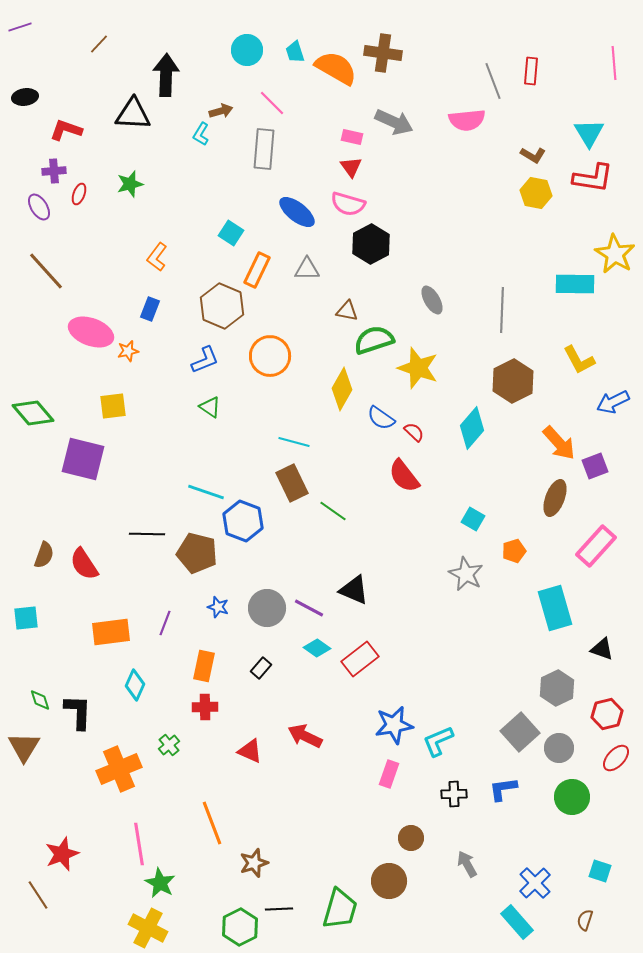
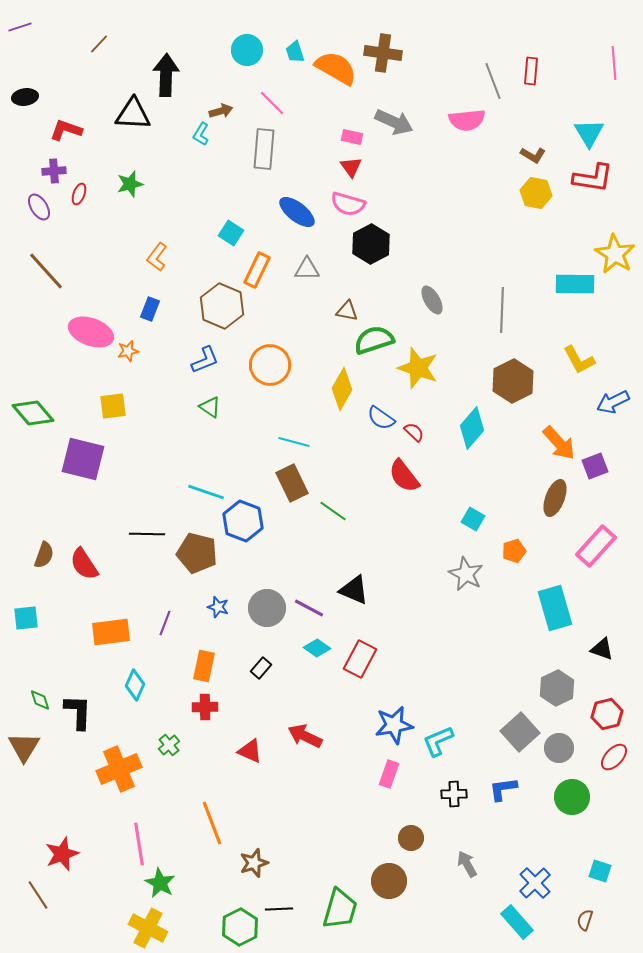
orange circle at (270, 356): moved 9 px down
red rectangle at (360, 659): rotated 24 degrees counterclockwise
red ellipse at (616, 758): moved 2 px left, 1 px up
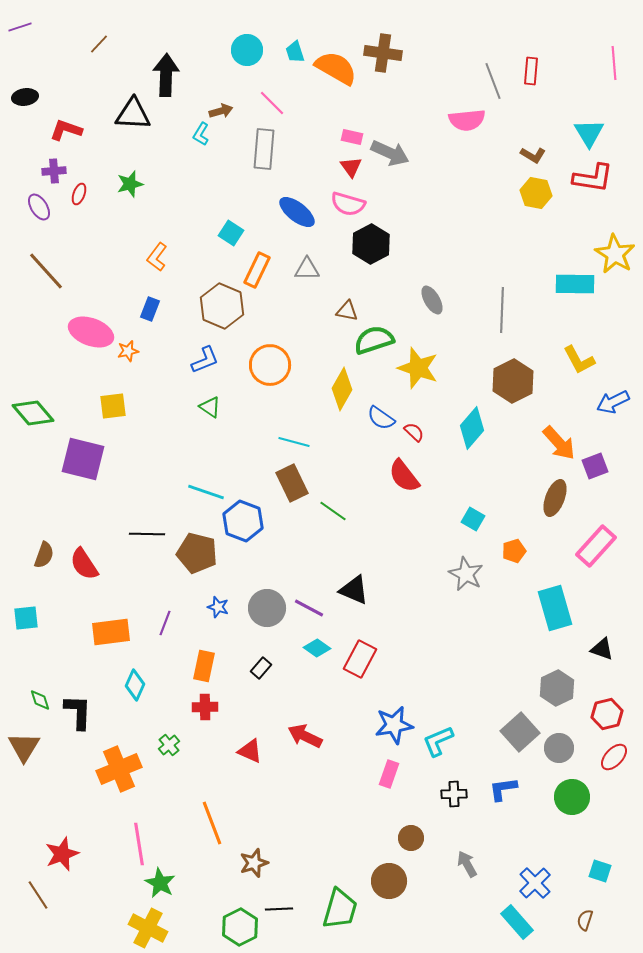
gray arrow at (394, 122): moved 4 px left, 31 px down
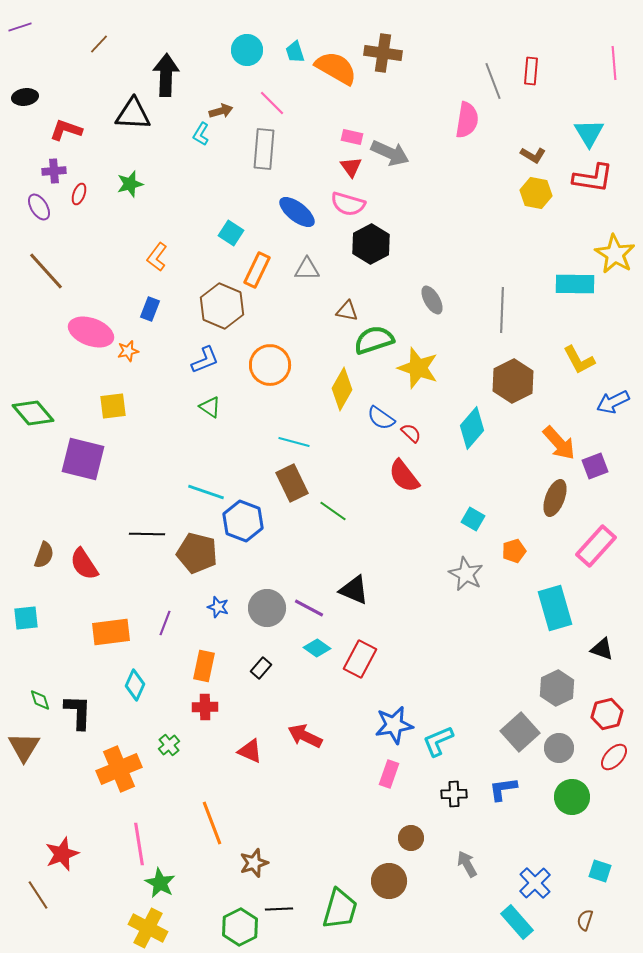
pink semicircle at (467, 120): rotated 75 degrees counterclockwise
red semicircle at (414, 432): moved 3 px left, 1 px down
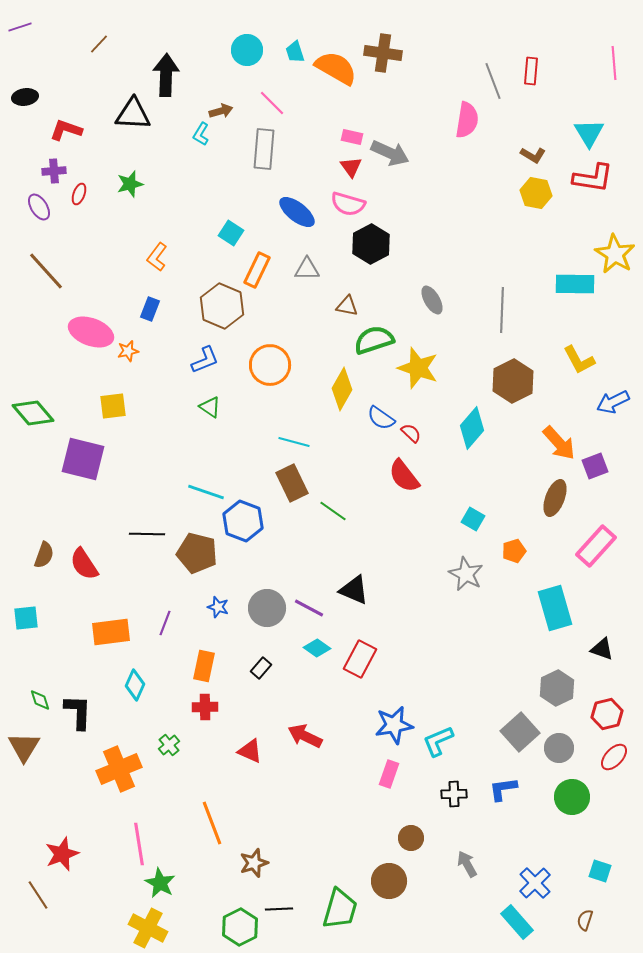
brown triangle at (347, 311): moved 5 px up
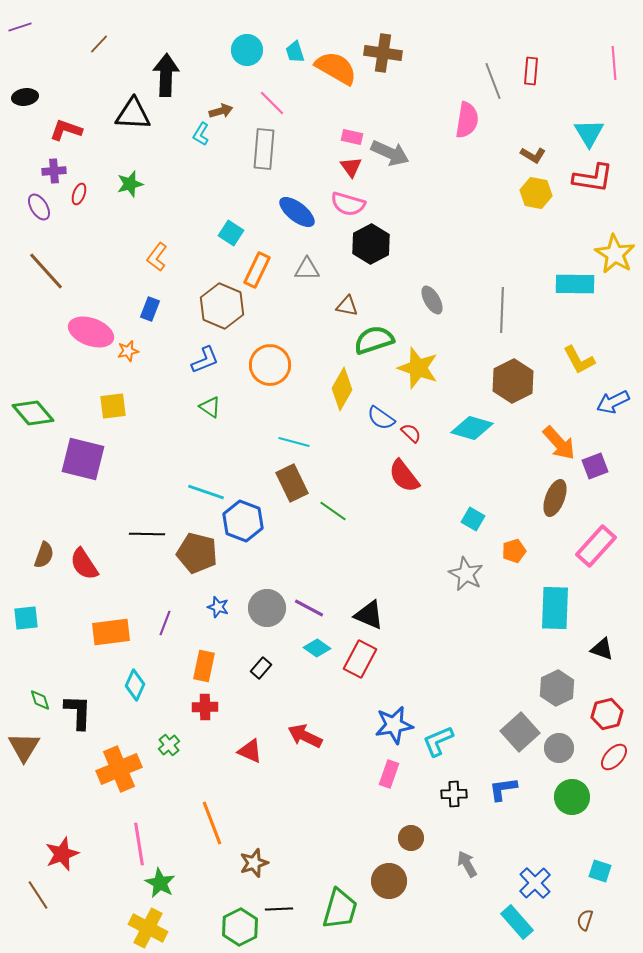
cyan diamond at (472, 428): rotated 66 degrees clockwise
black triangle at (354, 590): moved 15 px right, 25 px down
cyan rectangle at (555, 608): rotated 18 degrees clockwise
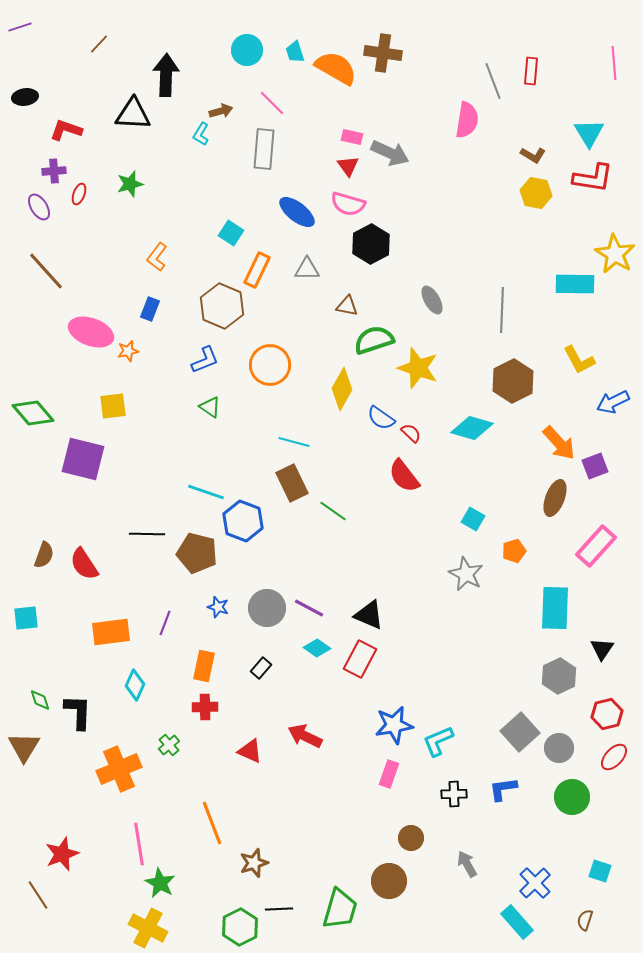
red triangle at (351, 167): moved 3 px left, 1 px up
black triangle at (602, 649): rotated 45 degrees clockwise
gray hexagon at (557, 688): moved 2 px right, 12 px up
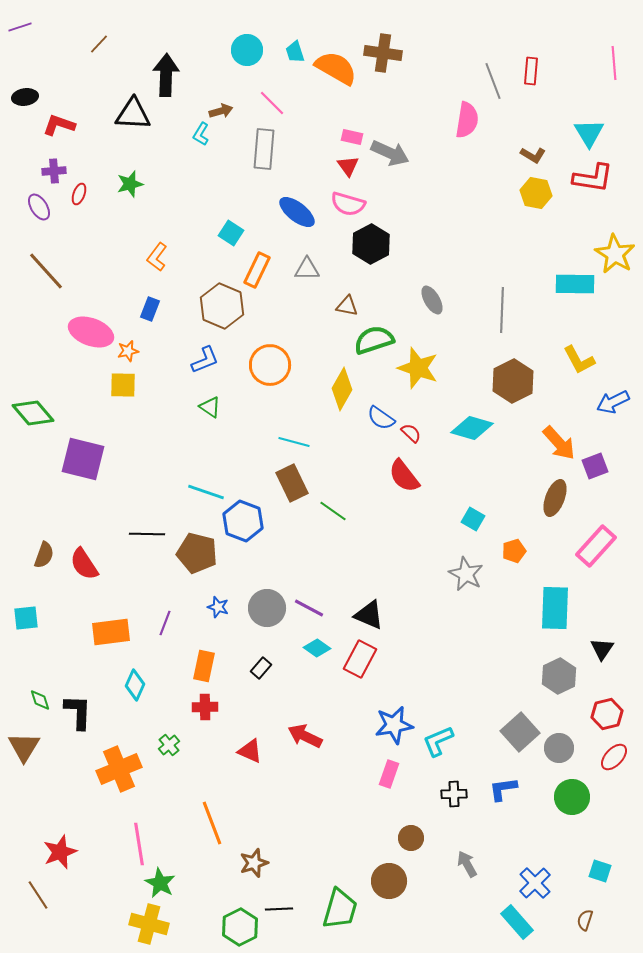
red L-shape at (66, 130): moved 7 px left, 5 px up
yellow square at (113, 406): moved 10 px right, 21 px up; rotated 8 degrees clockwise
red star at (62, 854): moved 2 px left, 2 px up
yellow cross at (148, 928): moved 1 px right, 4 px up; rotated 12 degrees counterclockwise
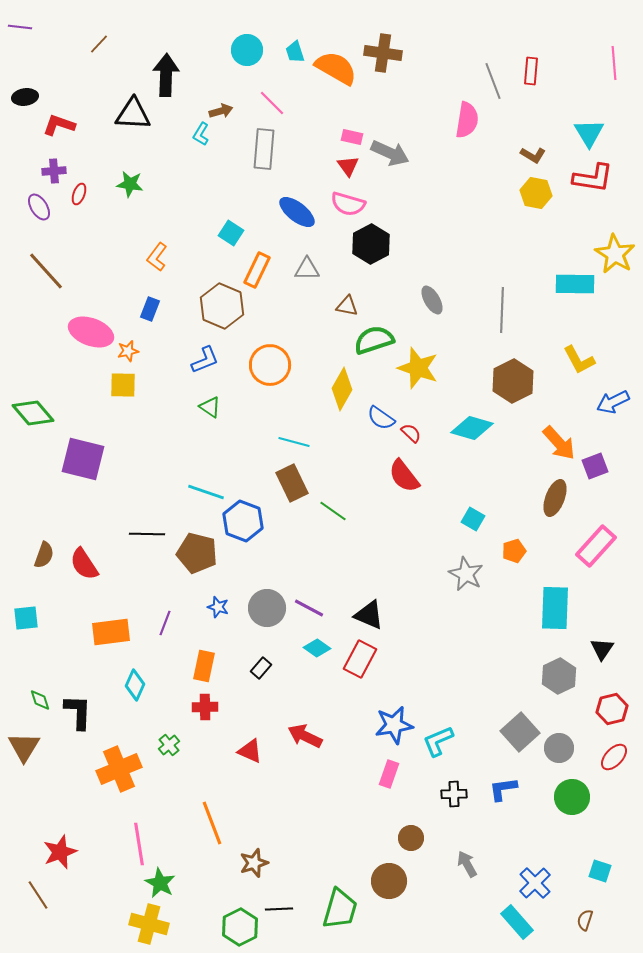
purple line at (20, 27): rotated 25 degrees clockwise
green star at (130, 184): rotated 24 degrees clockwise
red hexagon at (607, 714): moved 5 px right, 5 px up
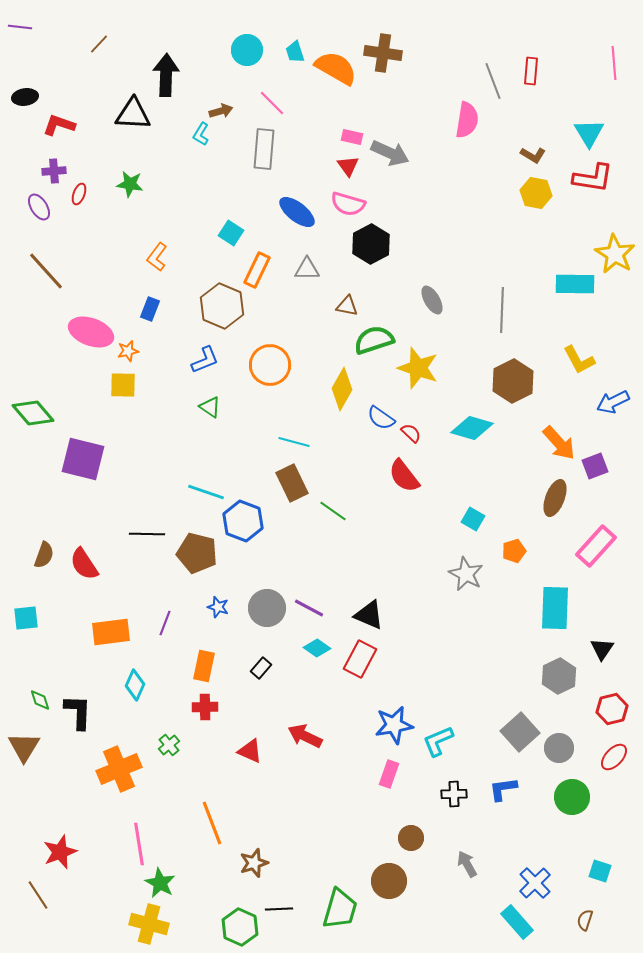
green hexagon at (240, 927): rotated 9 degrees counterclockwise
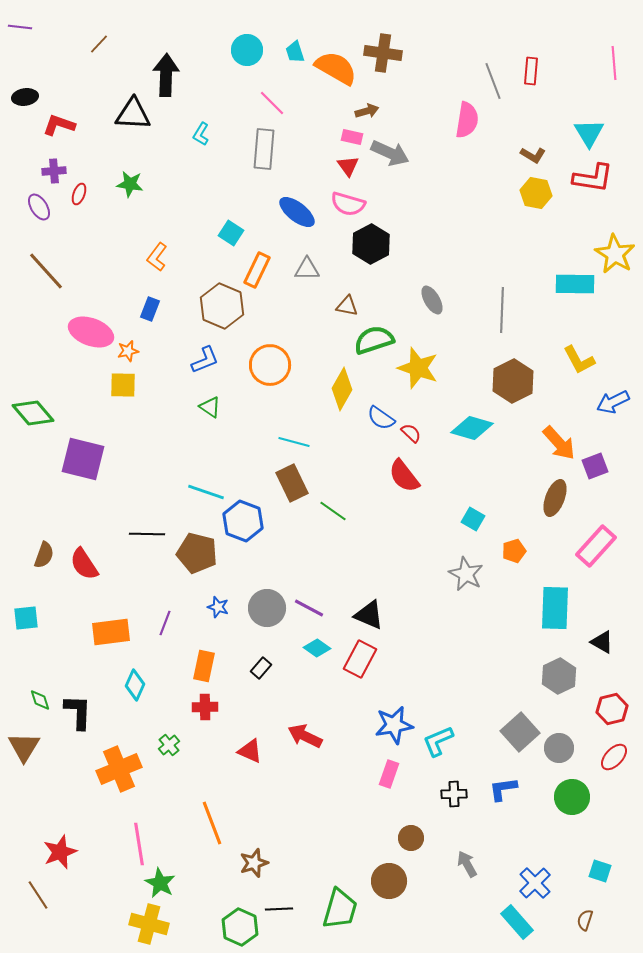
brown arrow at (221, 111): moved 146 px right
black triangle at (602, 649): moved 7 px up; rotated 35 degrees counterclockwise
